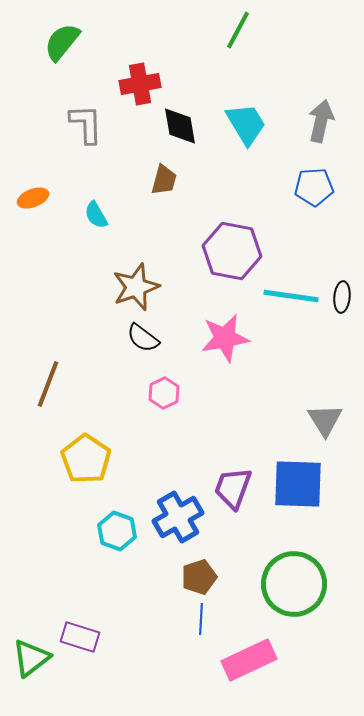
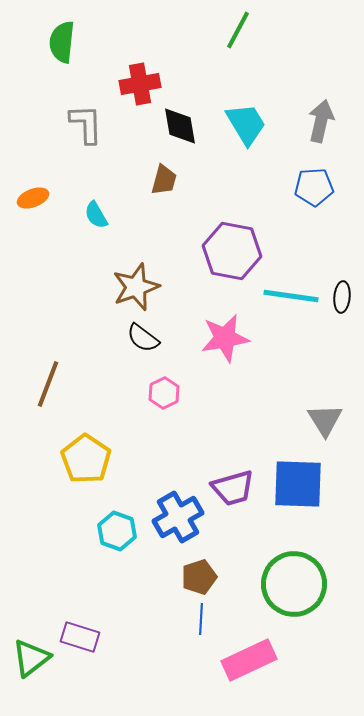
green semicircle: rotated 33 degrees counterclockwise
purple trapezoid: rotated 126 degrees counterclockwise
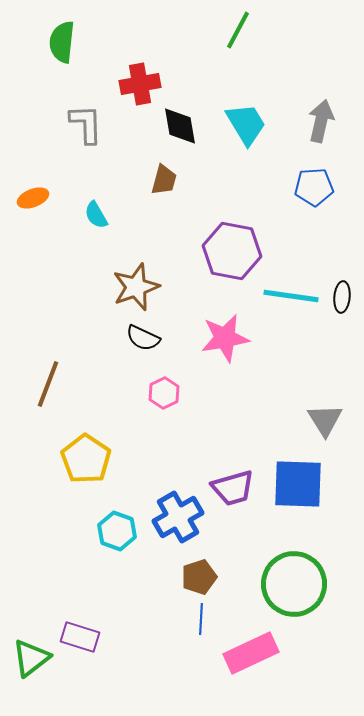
black semicircle: rotated 12 degrees counterclockwise
pink rectangle: moved 2 px right, 7 px up
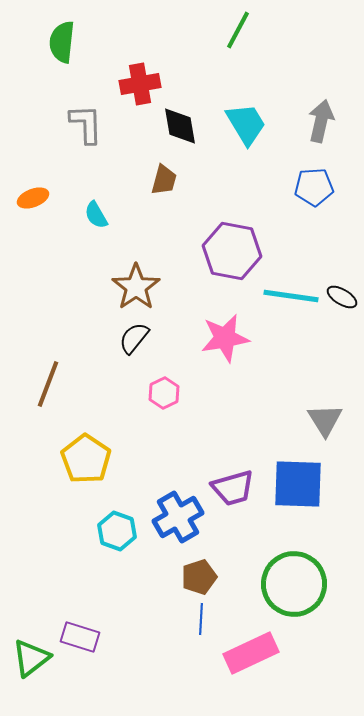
brown star: rotated 15 degrees counterclockwise
black ellipse: rotated 64 degrees counterclockwise
black semicircle: moved 9 px left; rotated 104 degrees clockwise
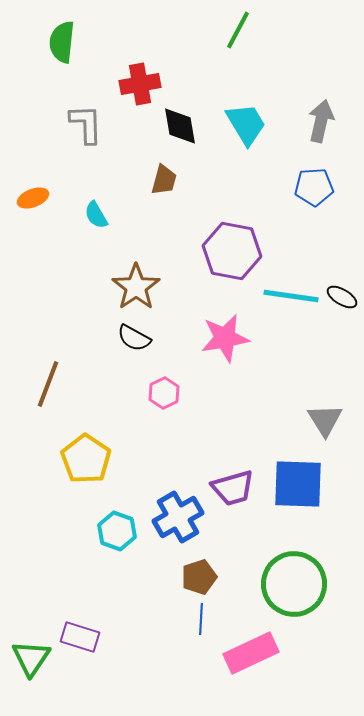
black semicircle: rotated 100 degrees counterclockwise
green triangle: rotated 18 degrees counterclockwise
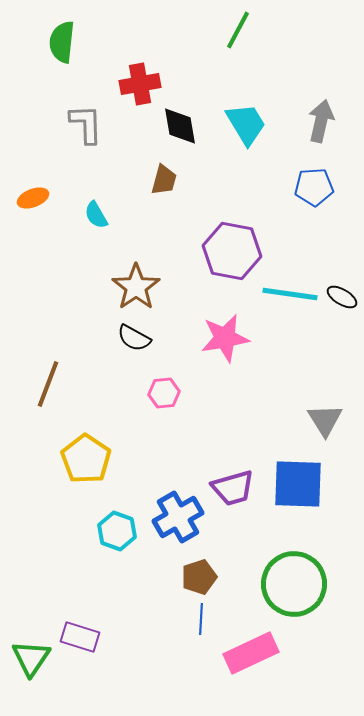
cyan line: moved 1 px left, 2 px up
pink hexagon: rotated 20 degrees clockwise
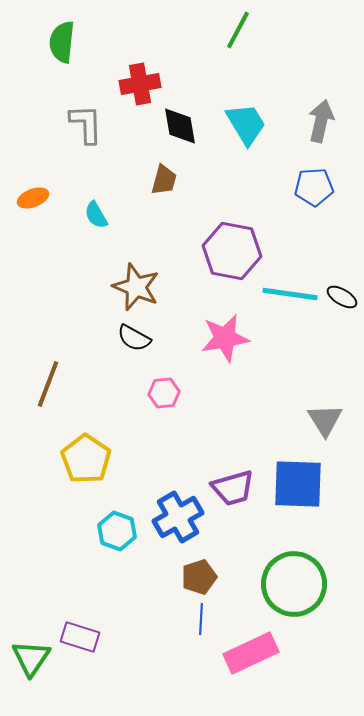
brown star: rotated 15 degrees counterclockwise
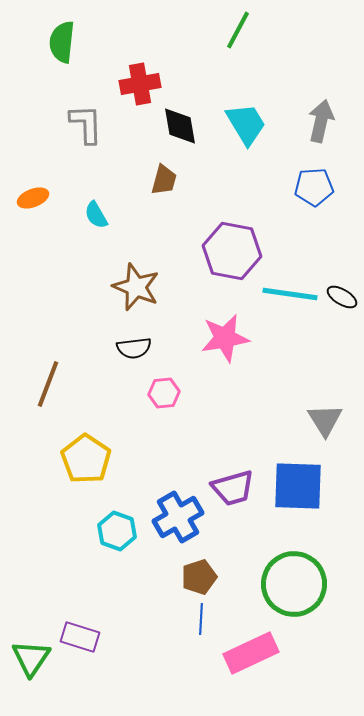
black semicircle: moved 10 px down; rotated 36 degrees counterclockwise
blue square: moved 2 px down
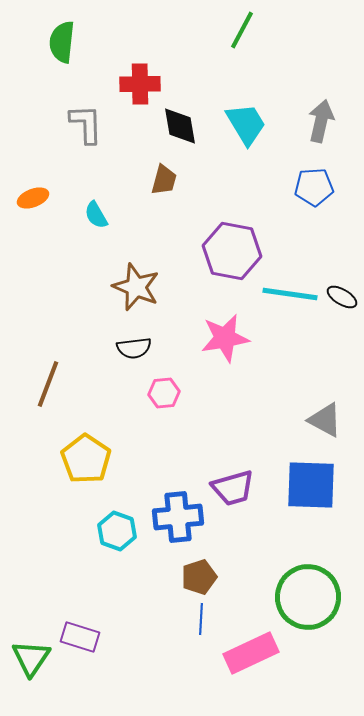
green line: moved 4 px right
red cross: rotated 9 degrees clockwise
gray triangle: rotated 30 degrees counterclockwise
blue square: moved 13 px right, 1 px up
blue cross: rotated 24 degrees clockwise
green circle: moved 14 px right, 13 px down
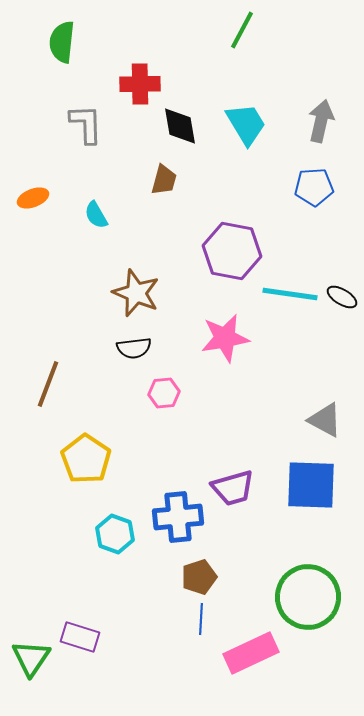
brown star: moved 6 px down
cyan hexagon: moved 2 px left, 3 px down
